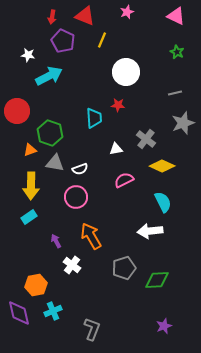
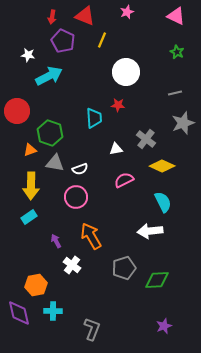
cyan cross: rotated 24 degrees clockwise
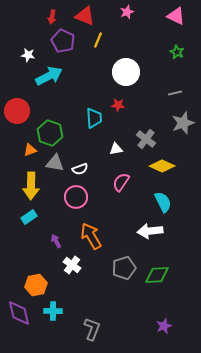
yellow line: moved 4 px left
pink semicircle: moved 3 px left, 2 px down; rotated 30 degrees counterclockwise
green diamond: moved 5 px up
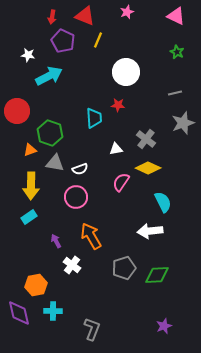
yellow diamond: moved 14 px left, 2 px down
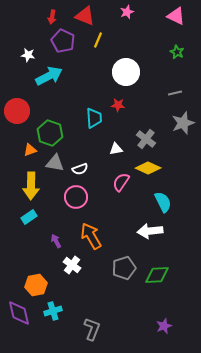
cyan cross: rotated 18 degrees counterclockwise
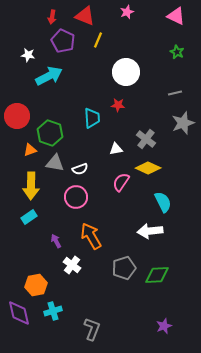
red circle: moved 5 px down
cyan trapezoid: moved 2 px left
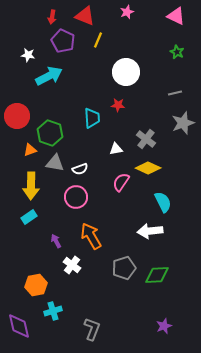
purple diamond: moved 13 px down
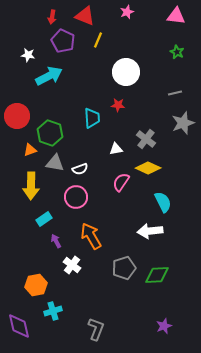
pink triangle: rotated 18 degrees counterclockwise
cyan rectangle: moved 15 px right, 2 px down
gray L-shape: moved 4 px right
